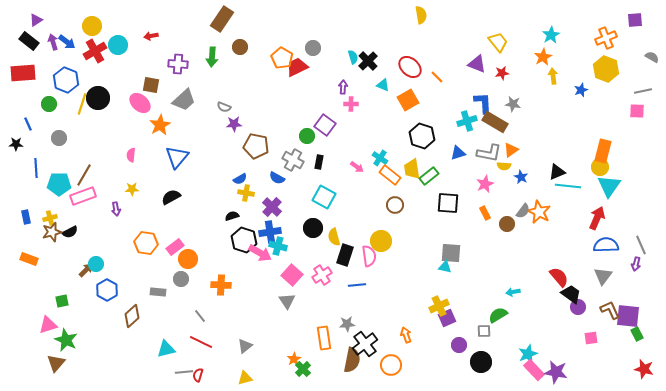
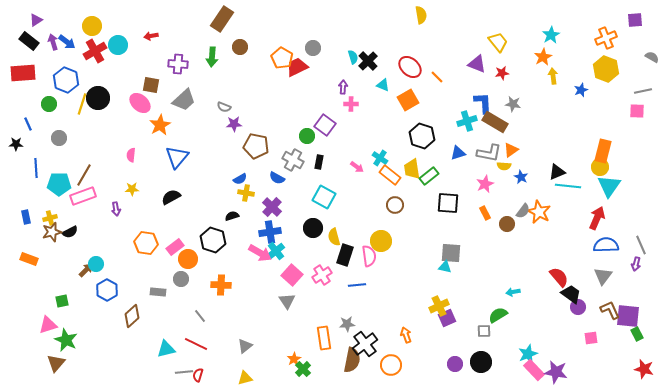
black hexagon at (244, 240): moved 31 px left
cyan cross at (278, 246): moved 2 px left, 5 px down; rotated 36 degrees clockwise
red line at (201, 342): moved 5 px left, 2 px down
purple circle at (459, 345): moved 4 px left, 19 px down
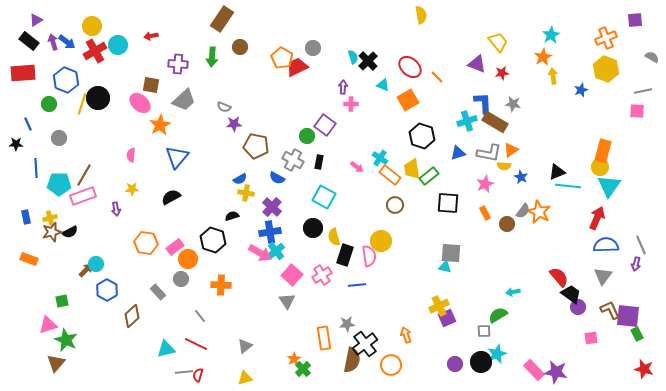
gray rectangle at (158, 292): rotated 42 degrees clockwise
cyan star at (528, 354): moved 31 px left
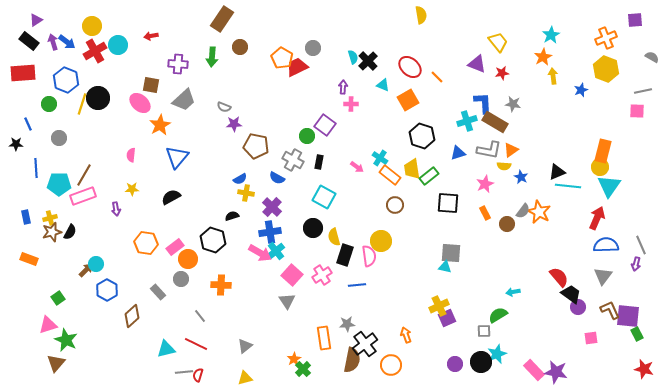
gray L-shape at (489, 153): moved 3 px up
black semicircle at (70, 232): rotated 35 degrees counterclockwise
green square at (62, 301): moved 4 px left, 3 px up; rotated 24 degrees counterclockwise
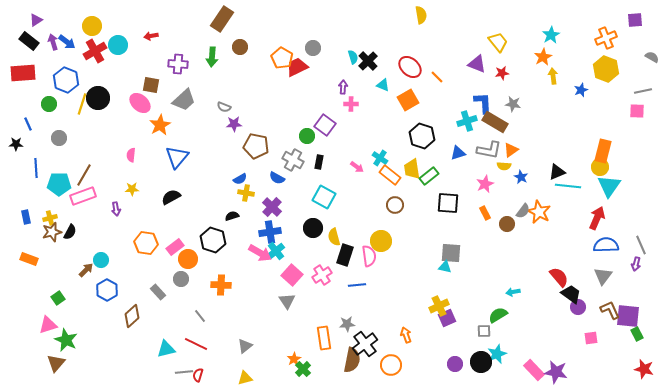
cyan circle at (96, 264): moved 5 px right, 4 px up
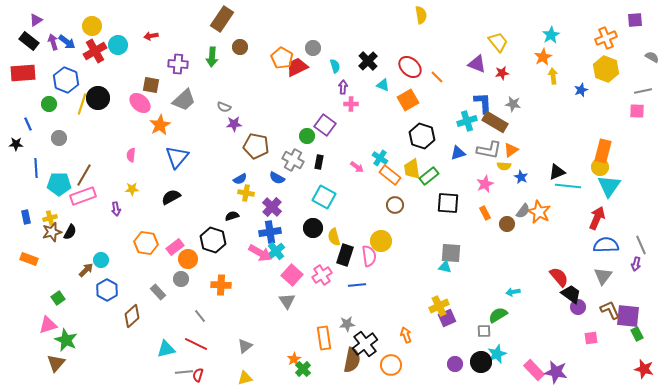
cyan semicircle at (353, 57): moved 18 px left, 9 px down
